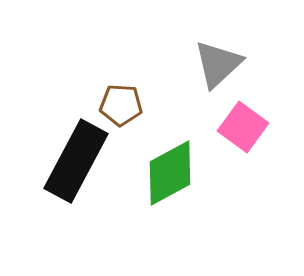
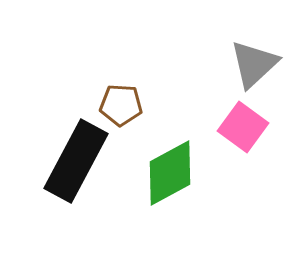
gray triangle: moved 36 px right
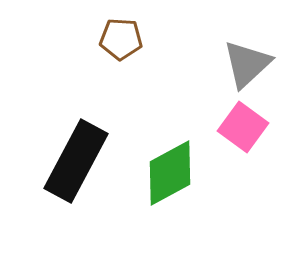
gray triangle: moved 7 px left
brown pentagon: moved 66 px up
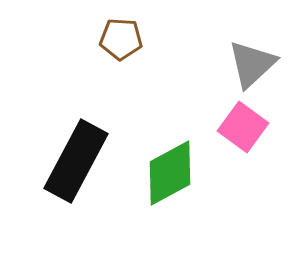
gray triangle: moved 5 px right
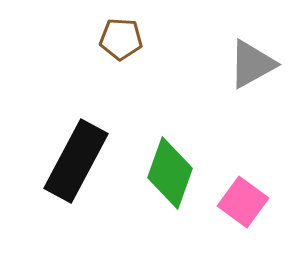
gray triangle: rotated 14 degrees clockwise
pink square: moved 75 px down
green diamond: rotated 42 degrees counterclockwise
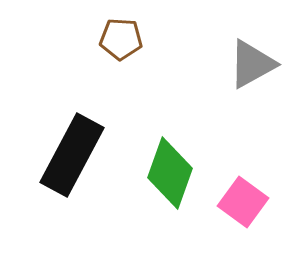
black rectangle: moved 4 px left, 6 px up
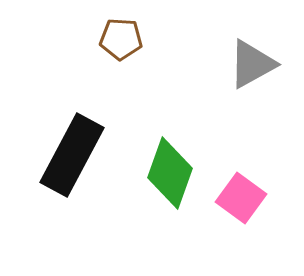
pink square: moved 2 px left, 4 px up
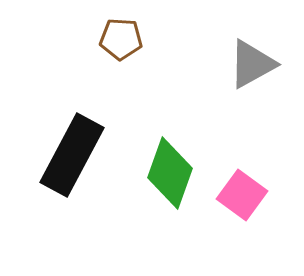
pink square: moved 1 px right, 3 px up
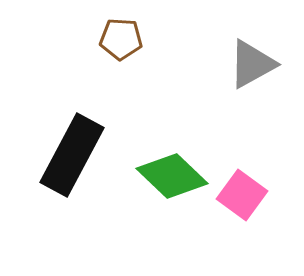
green diamond: moved 2 px right, 3 px down; rotated 66 degrees counterclockwise
